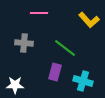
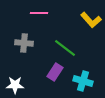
yellow L-shape: moved 2 px right
purple rectangle: rotated 18 degrees clockwise
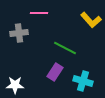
gray cross: moved 5 px left, 10 px up; rotated 12 degrees counterclockwise
green line: rotated 10 degrees counterclockwise
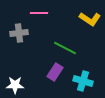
yellow L-shape: moved 1 px left, 1 px up; rotated 15 degrees counterclockwise
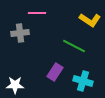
pink line: moved 2 px left
yellow L-shape: moved 1 px down
gray cross: moved 1 px right
green line: moved 9 px right, 2 px up
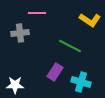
green line: moved 4 px left
cyan cross: moved 2 px left, 1 px down
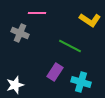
gray cross: rotated 30 degrees clockwise
white star: rotated 18 degrees counterclockwise
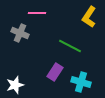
yellow L-shape: moved 1 px left, 3 px up; rotated 90 degrees clockwise
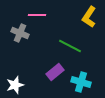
pink line: moved 2 px down
purple rectangle: rotated 18 degrees clockwise
